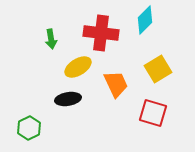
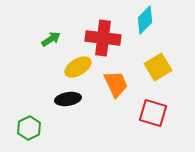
red cross: moved 2 px right, 5 px down
green arrow: rotated 114 degrees counterclockwise
yellow square: moved 2 px up
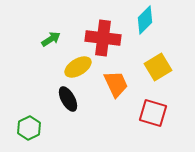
black ellipse: rotated 70 degrees clockwise
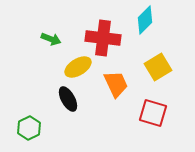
green arrow: rotated 54 degrees clockwise
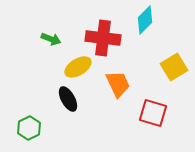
yellow square: moved 16 px right
orange trapezoid: moved 2 px right
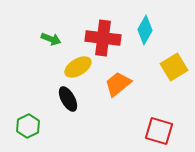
cyan diamond: moved 10 px down; rotated 16 degrees counterclockwise
orange trapezoid: rotated 104 degrees counterclockwise
red square: moved 6 px right, 18 px down
green hexagon: moved 1 px left, 2 px up
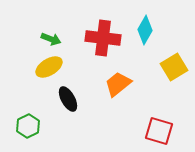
yellow ellipse: moved 29 px left
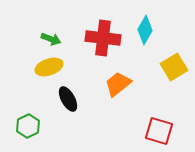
yellow ellipse: rotated 12 degrees clockwise
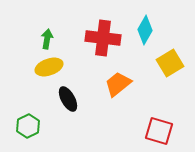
green arrow: moved 4 px left; rotated 102 degrees counterclockwise
yellow square: moved 4 px left, 4 px up
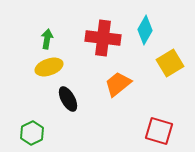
green hexagon: moved 4 px right, 7 px down
